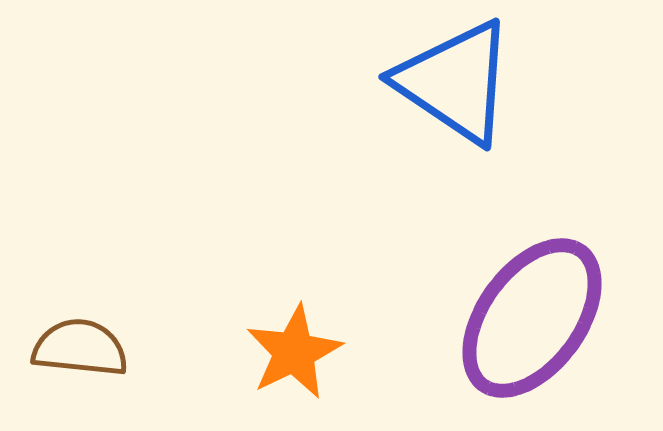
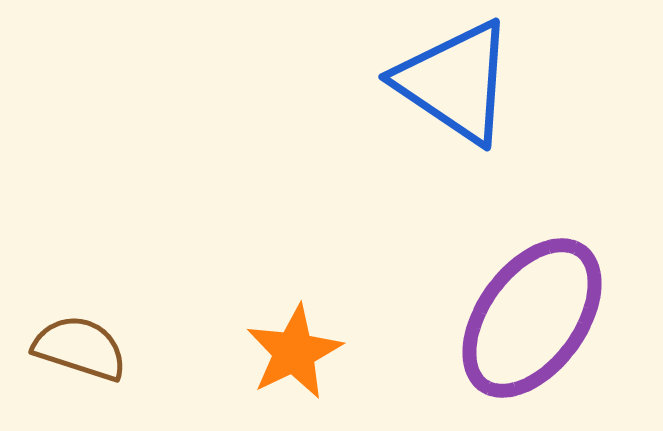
brown semicircle: rotated 12 degrees clockwise
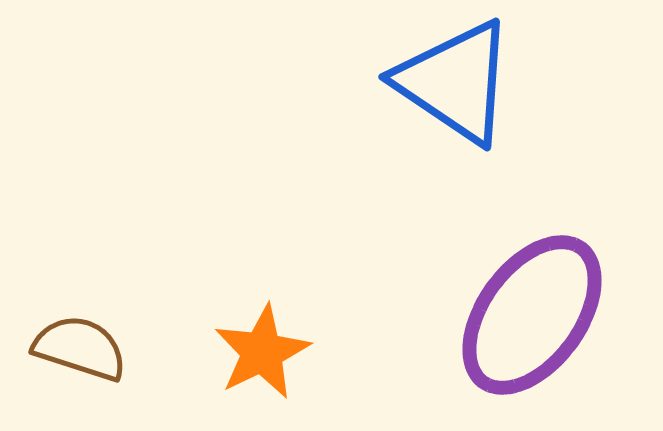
purple ellipse: moved 3 px up
orange star: moved 32 px left
